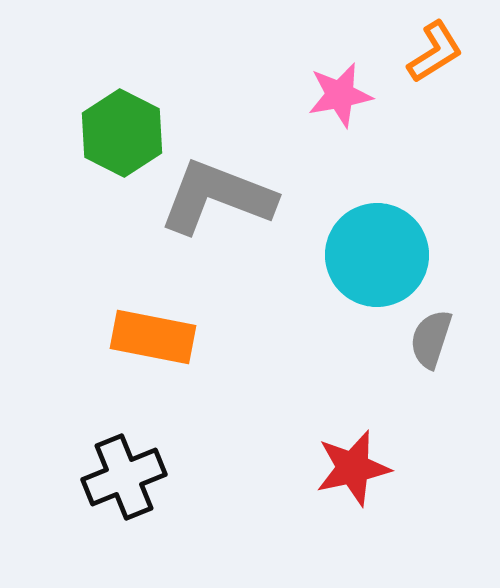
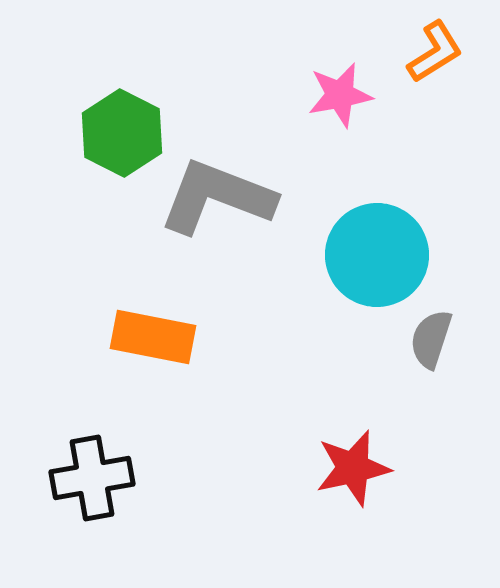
black cross: moved 32 px left, 1 px down; rotated 12 degrees clockwise
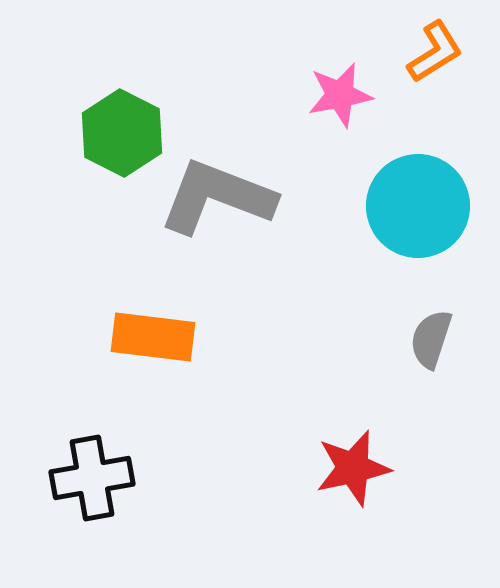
cyan circle: moved 41 px right, 49 px up
orange rectangle: rotated 4 degrees counterclockwise
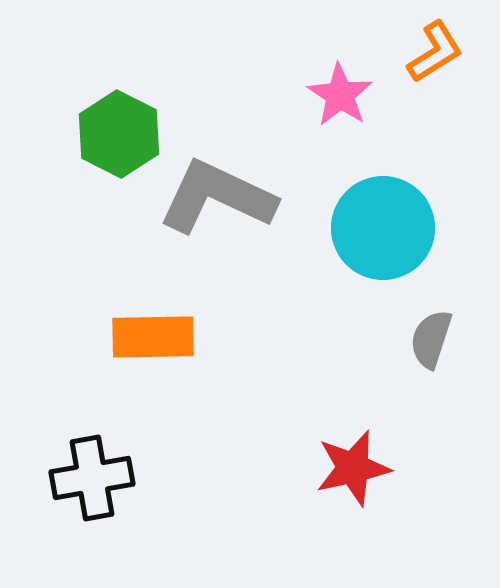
pink star: rotated 28 degrees counterclockwise
green hexagon: moved 3 px left, 1 px down
gray L-shape: rotated 4 degrees clockwise
cyan circle: moved 35 px left, 22 px down
orange rectangle: rotated 8 degrees counterclockwise
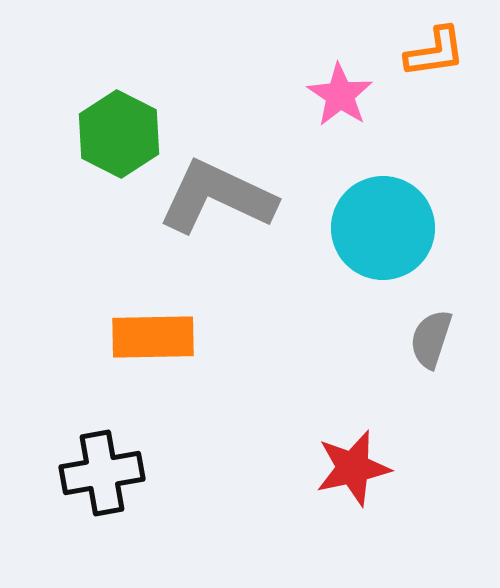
orange L-shape: rotated 24 degrees clockwise
black cross: moved 10 px right, 5 px up
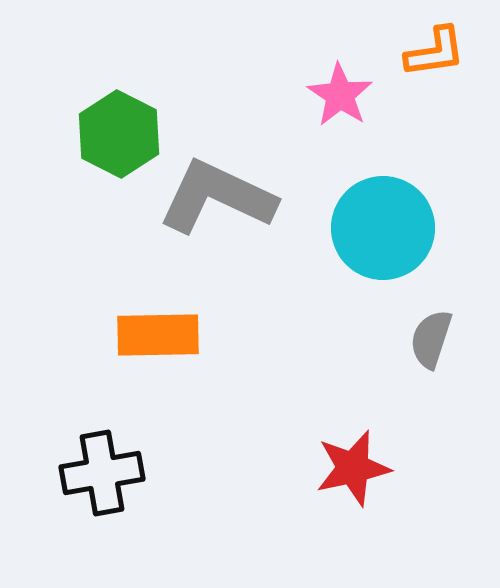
orange rectangle: moved 5 px right, 2 px up
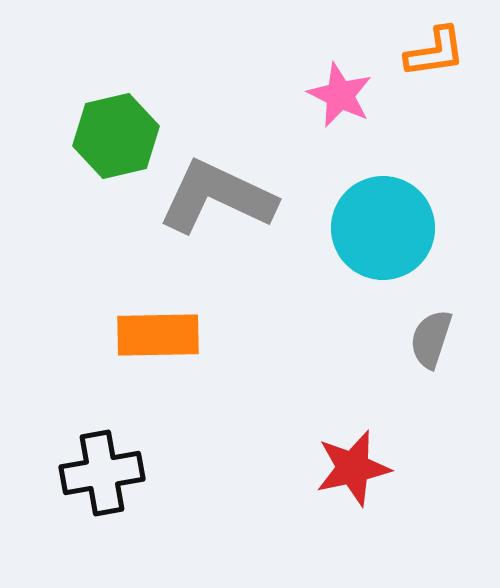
pink star: rotated 8 degrees counterclockwise
green hexagon: moved 3 px left, 2 px down; rotated 20 degrees clockwise
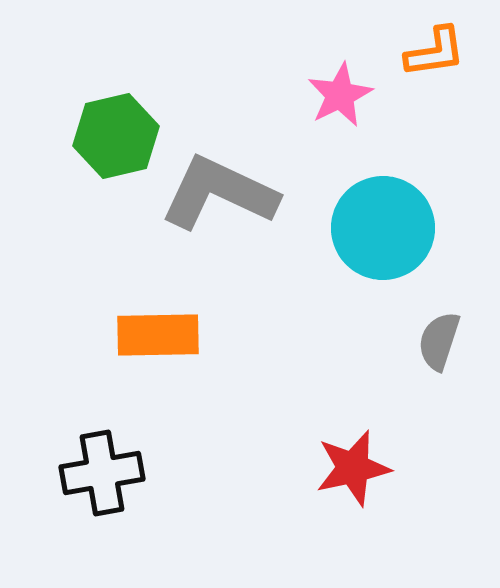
pink star: rotated 20 degrees clockwise
gray L-shape: moved 2 px right, 4 px up
gray semicircle: moved 8 px right, 2 px down
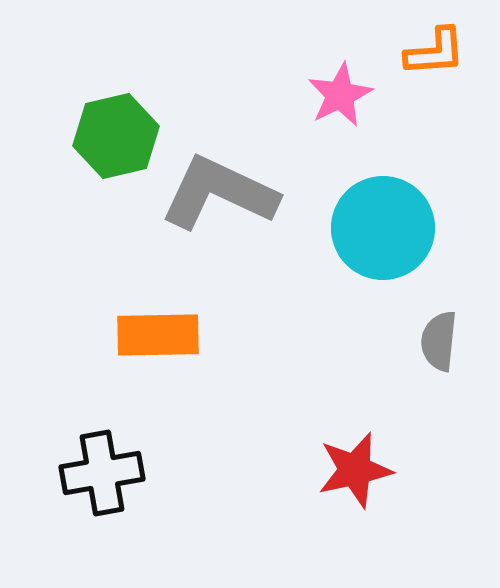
orange L-shape: rotated 4 degrees clockwise
gray semicircle: rotated 12 degrees counterclockwise
red star: moved 2 px right, 2 px down
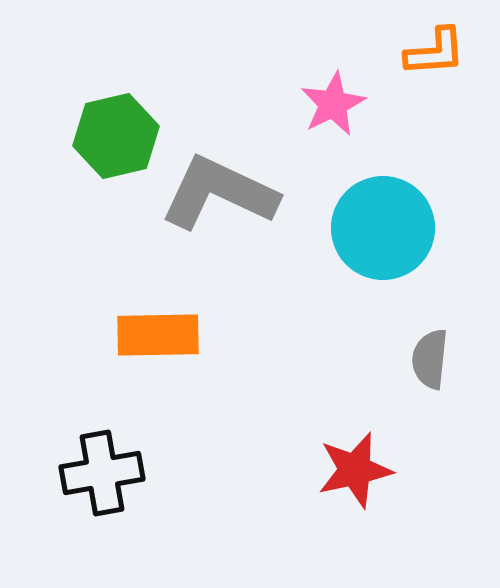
pink star: moved 7 px left, 9 px down
gray semicircle: moved 9 px left, 18 px down
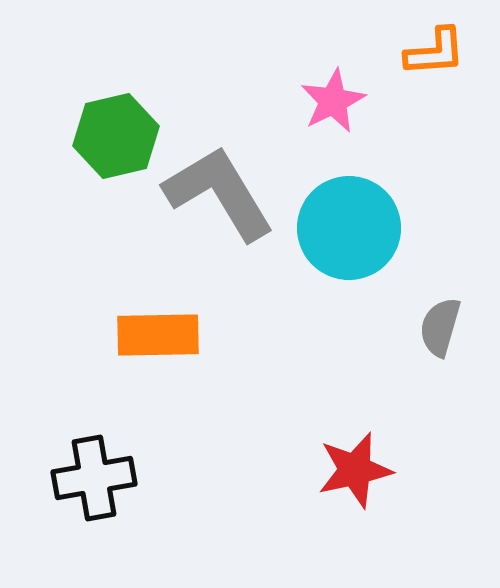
pink star: moved 3 px up
gray L-shape: rotated 34 degrees clockwise
cyan circle: moved 34 px left
gray semicircle: moved 10 px right, 32 px up; rotated 10 degrees clockwise
black cross: moved 8 px left, 5 px down
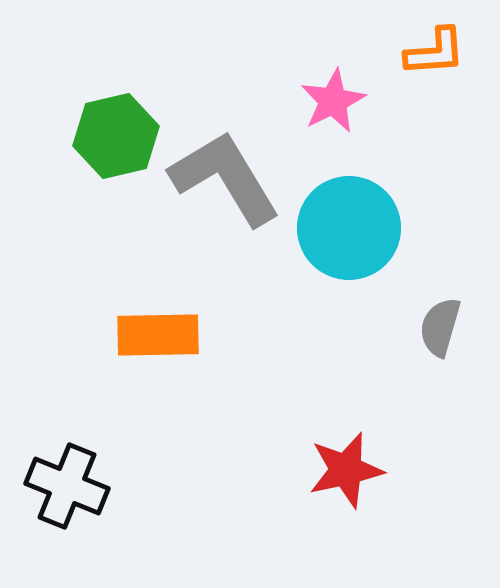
gray L-shape: moved 6 px right, 15 px up
red star: moved 9 px left
black cross: moved 27 px left, 8 px down; rotated 32 degrees clockwise
